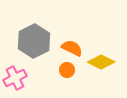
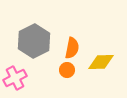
orange semicircle: rotated 75 degrees clockwise
yellow diamond: rotated 28 degrees counterclockwise
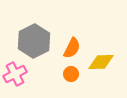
orange semicircle: rotated 15 degrees clockwise
orange circle: moved 4 px right, 4 px down
pink cross: moved 4 px up
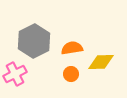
orange semicircle: rotated 125 degrees counterclockwise
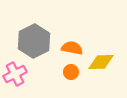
orange semicircle: rotated 20 degrees clockwise
orange circle: moved 2 px up
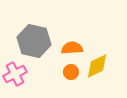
gray hexagon: rotated 20 degrees counterclockwise
orange semicircle: rotated 15 degrees counterclockwise
yellow diamond: moved 4 px left, 4 px down; rotated 24 degrees counterclockwise
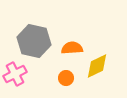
orange circle: moved 5 px left, 6 px down
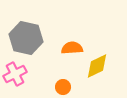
gray hexagon: moved 8 px left, 3 px up
orange circle: moved 3 px left, 9 px down
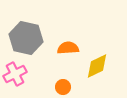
orange semicircle: moved 4 px left
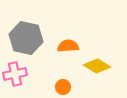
orange semicircle: moved 2 px up
yellow diamond: rotated 56 degrees clockwise
pink cross: rotated 15 degrees clockwise
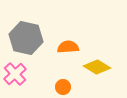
orange semicircle: moved 1 px down
yellow diamond: moved 1 px down
pink cross: rotated 30 degrees counterclockwise
